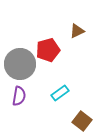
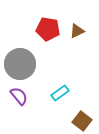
red pentagon: moved 21 px up; rotated 25 degrees clockwise
purple semicircle: rotated 48 degrees counterclockwise
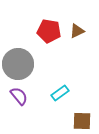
red pentagon: moved 1 px right, 2 px down
gray circle: moved 2 px left
brown square: rotated 36 degrees counterclockwise
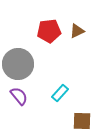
red pentagon: rotated 15 degrees counterclockwise
cyan rectangle: rotated 12 degrees counterclockwise
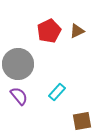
red pentagon: rotated 20 degrees counterclockwise
cyan rectangle: moved 3 px left, 1 px up
brown square: rotated 12 degrees counterclockwise
